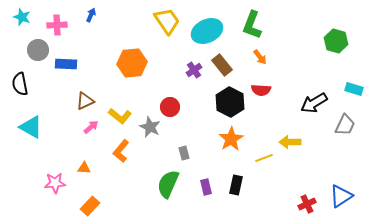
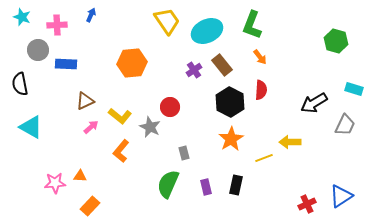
red semicircle: rotated 90 degrees counterclockwise
orange triangle: moved 4 px left, 8 px down
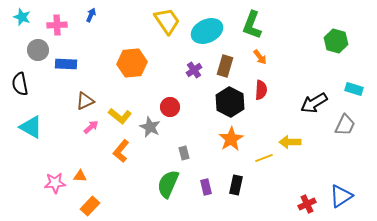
brown rectangle: moved 3 px right, 1 px down; rotated 55 degrees clockwise
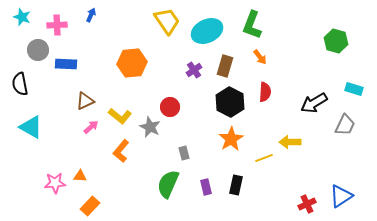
red semicircle: moved 4 px right, 2 px down
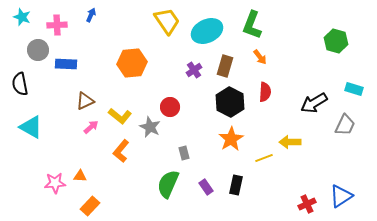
purple rectangle: rotated 21 degrees counterclockwise
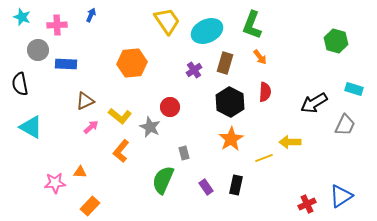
brown rectangle: moved 3 px up
orange triangle: moved 4 px up
green semicircle: moved 5 px left, 4 px up
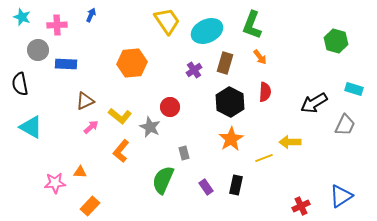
red cross: moved 6 px left, 2 px down
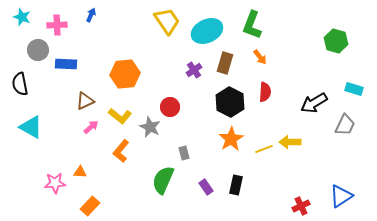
orange hexagon: moved 7 px left, 11 px down
yellow line: moved 9 px up
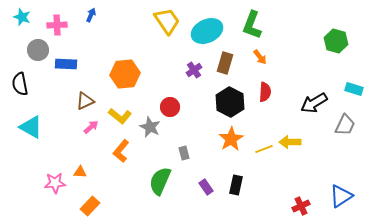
green semicircle: moved 3 px left, 1 px down
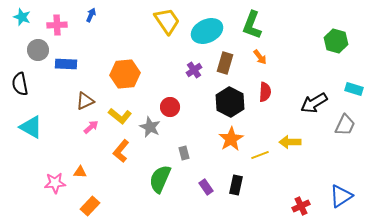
yellow line: moved 4 px left, 6 px down
green semicircle: moved 2 px up
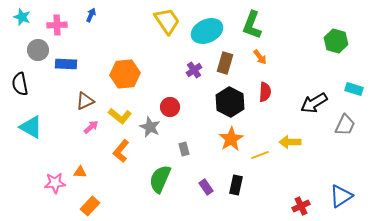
gray rectangle: moved 4 px up
